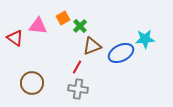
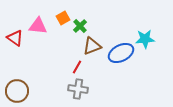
brown circle: moved 15 px left, 8 px down
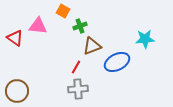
orange square: moved 7 px up; rotated 32 degrees counterclockwise
green cross: rotated 24 degrees clockwise
blue ellipse: moved 4 px left, 9 px down
red line: moved 1 px left
gray cross: rotated 12 degrees counterclockwise
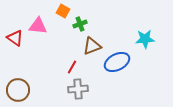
green cross: moved 2 px up
red line: moved 4 px left
brown circle: moved 1 px right, 1 px up
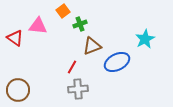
orange square: rotated 24 degrees clockwise
cyan star: rotated 24 degrees counterclockwise
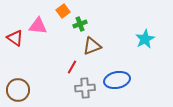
blue ellipse: moved 18 px down; rotated 15 degrees clockwise
gray cross: moved 7 px right, 1 px up
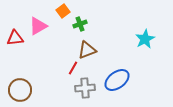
pink triangle: rotated 36 degrees counterclockwise
red triangle: rotated 42 degrees counterclockwise
brown triangle: moved 5 px left, 4 px down
red line: moved 1 px right, 1 px down
blue ellipse: rotated 25 degrees counterclockwise
brown circle: moved 2 px right
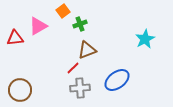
red line: rotated 16 degrees clockwise
gray cross: moved 5 px left
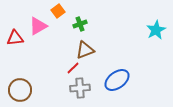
orange square: moved 5 px left
cyan star: moved 11 px right, 9 px up
brown triangle: moved 2 px left
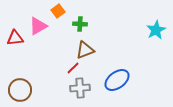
green cross: rotated 24 degrees clockwise
